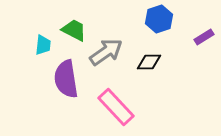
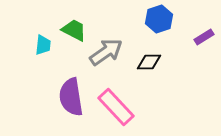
purple semicircle: moved 5 px right, 18 px down
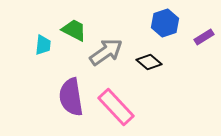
blue hexagon: moved 6 px right, 4 px down
black diamond: rotated 40 degrees clockwise
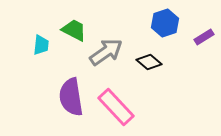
cyan trapezoid: moved 2 px left
